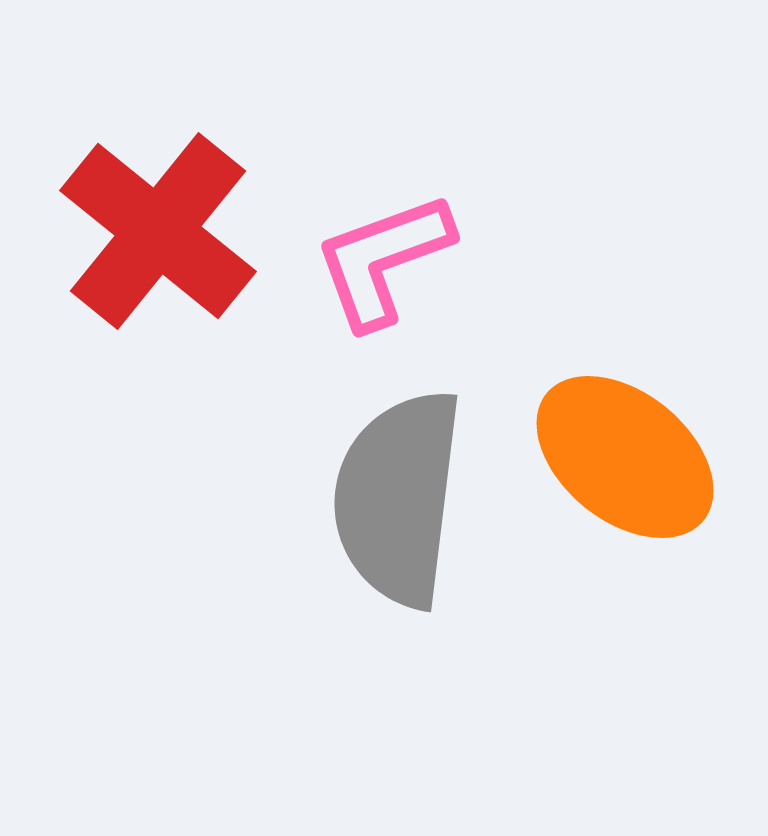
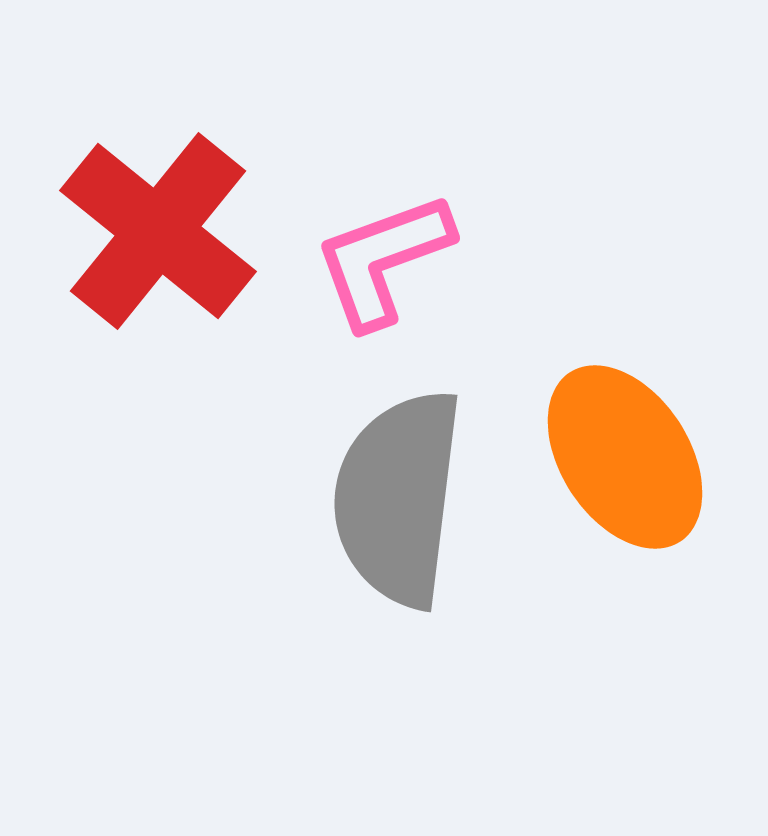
orange ellipse: rotated 18 degrees clockwise
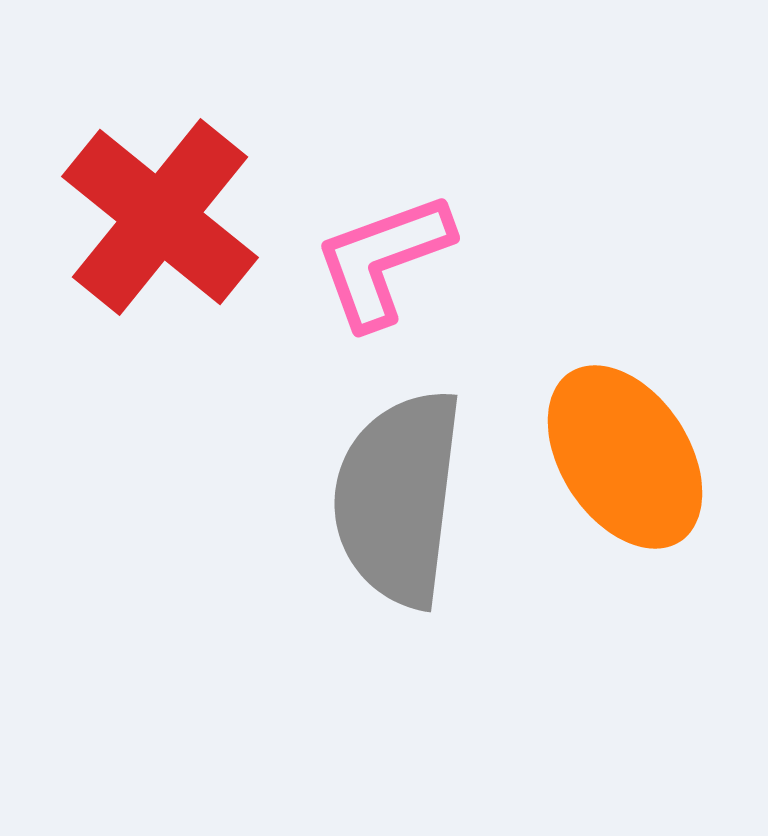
red cross: moved 2 px right, 14 px up
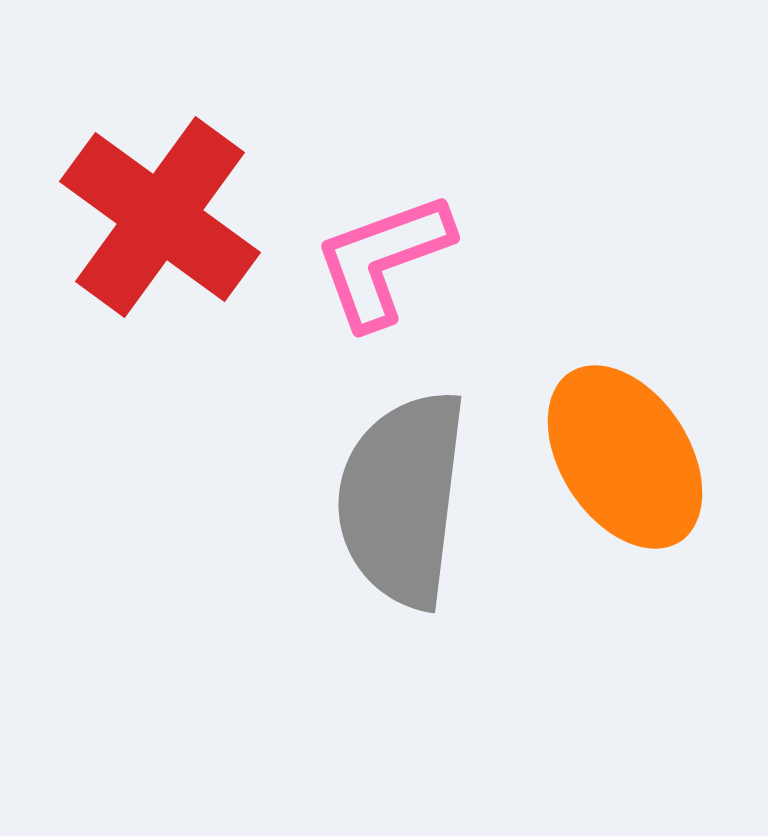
red cross: rotated 3 degrees counterclockwise
gray semicircle: moved 4 px right, 1 px down
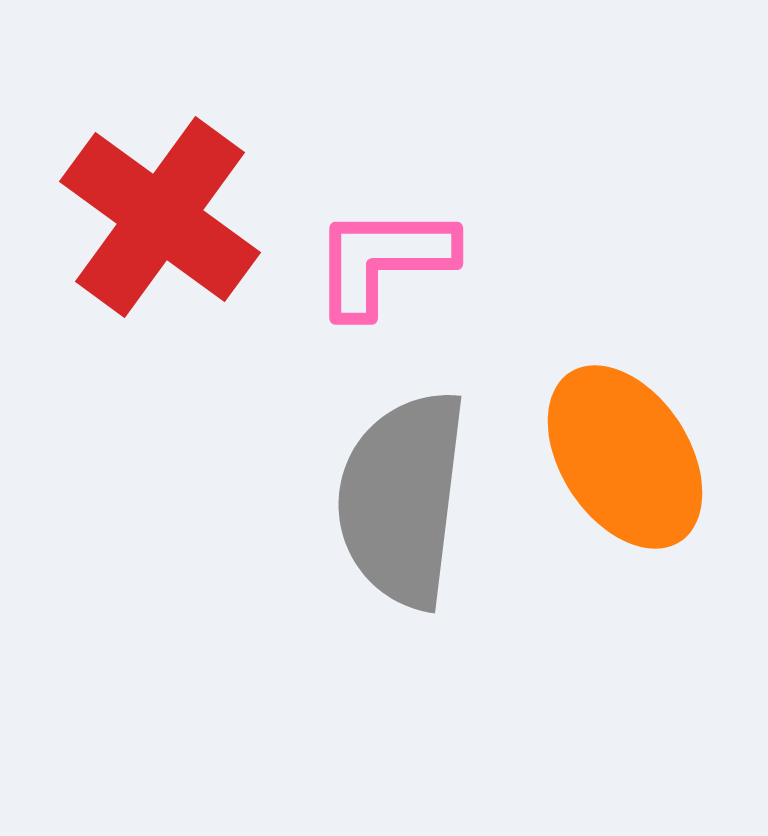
pink L-shape: rotated 20 degrees clockwise
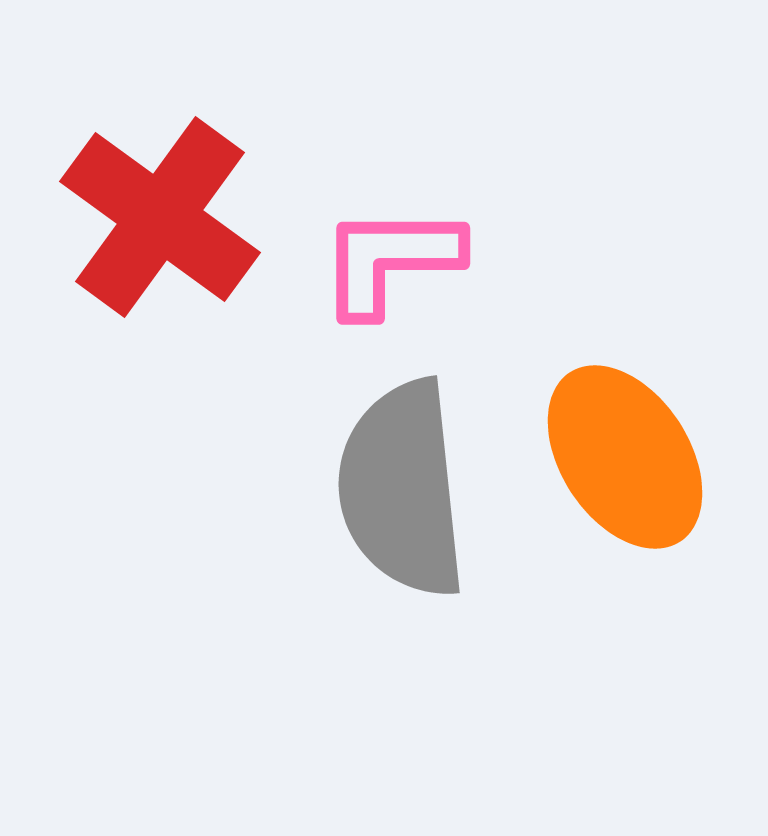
pink L-shape: moved 7 px right
gray semicircle: moved 10 px up; rotated 13 degrees counterclockwise
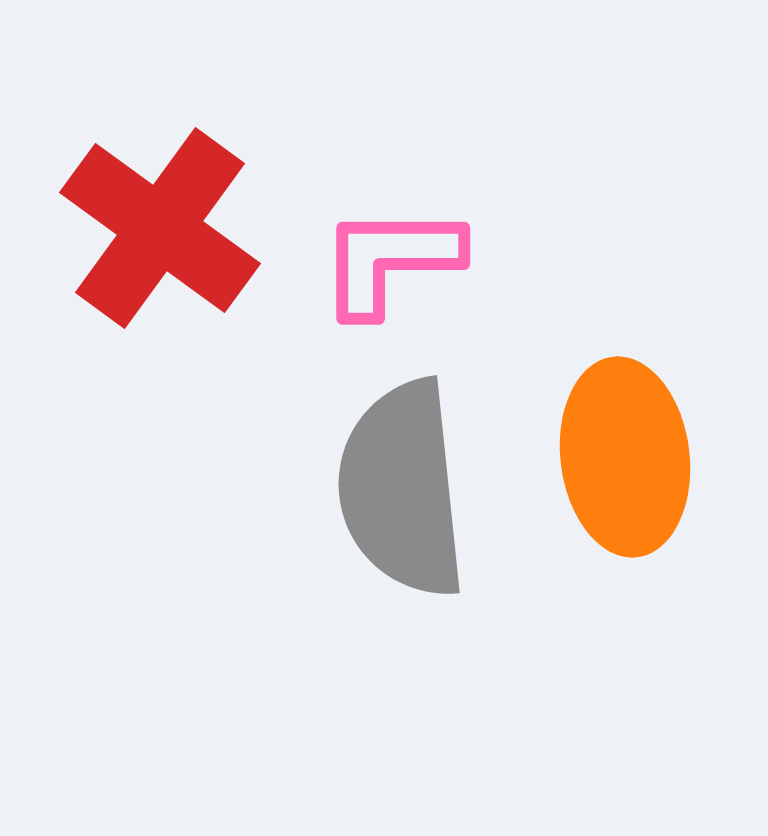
red cross: moved 11 px down
orange ellipse: rotated 26 degrees clockwise
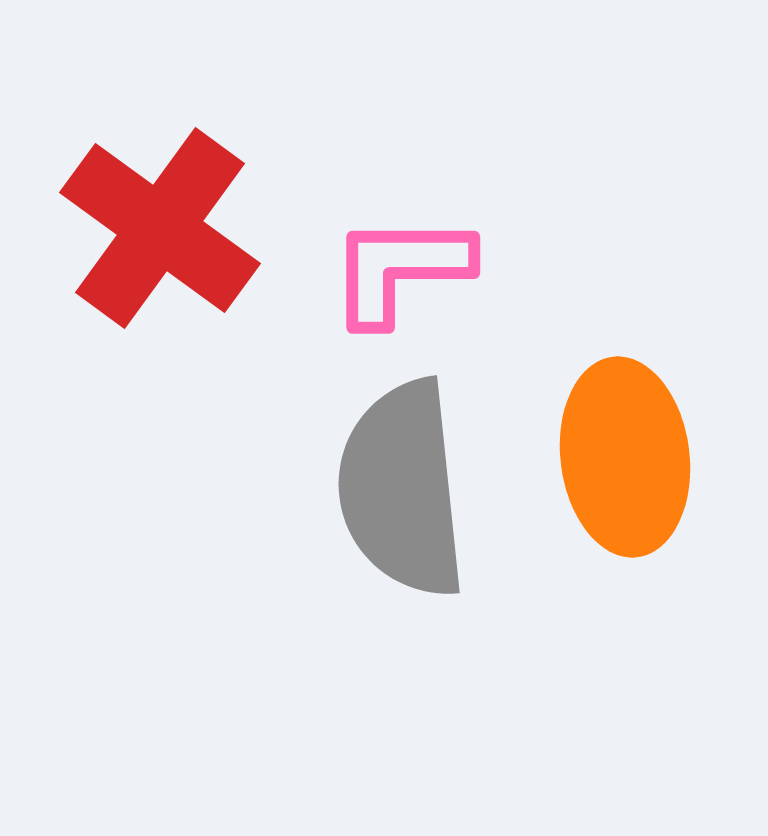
pink L-shape: moved 10 px right, 9 px down
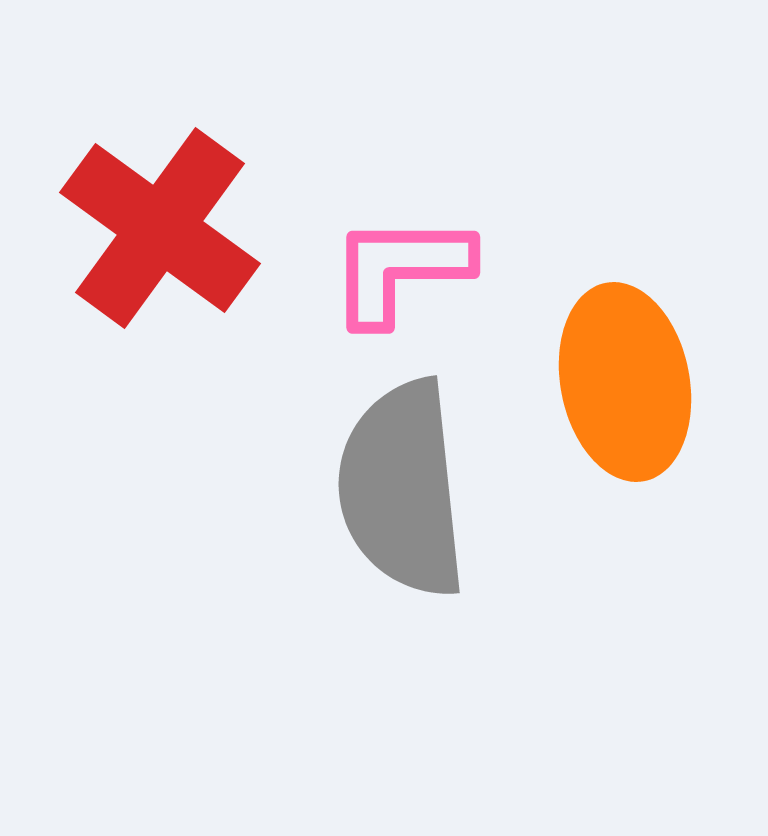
orange ellipse: moved 75 px up; rotated 4 degrees counterclockwise
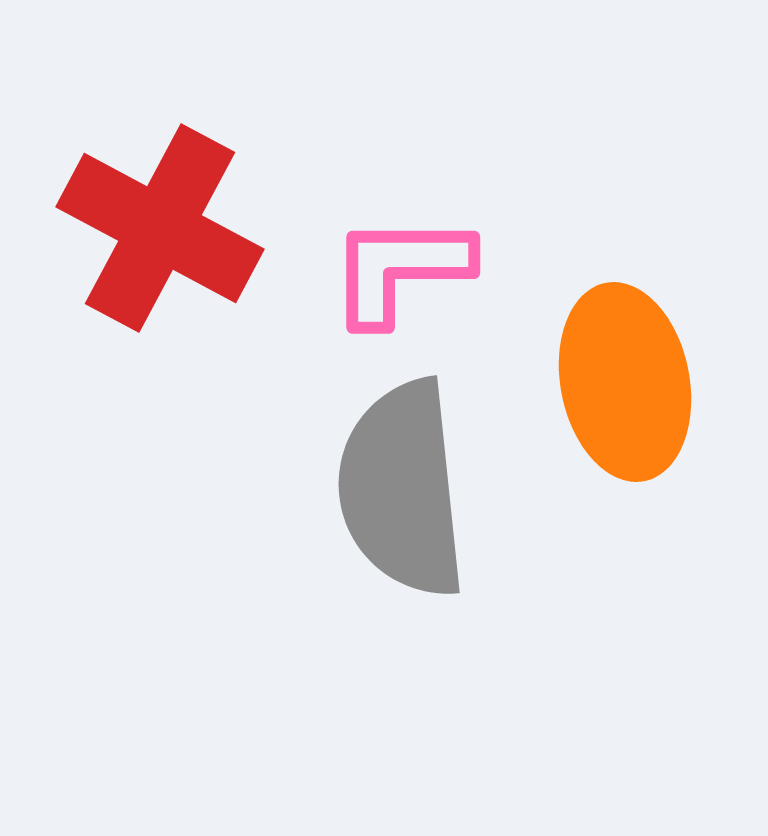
red cross: rotated 8 degrees counterclockwise
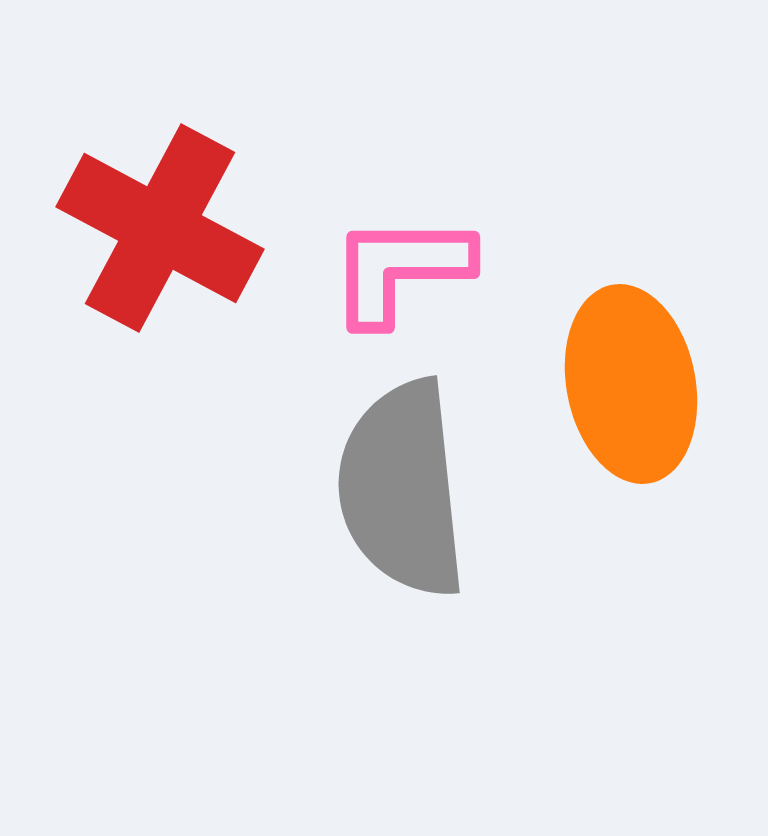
orange ellipse: moved 6 px right, 2 px down
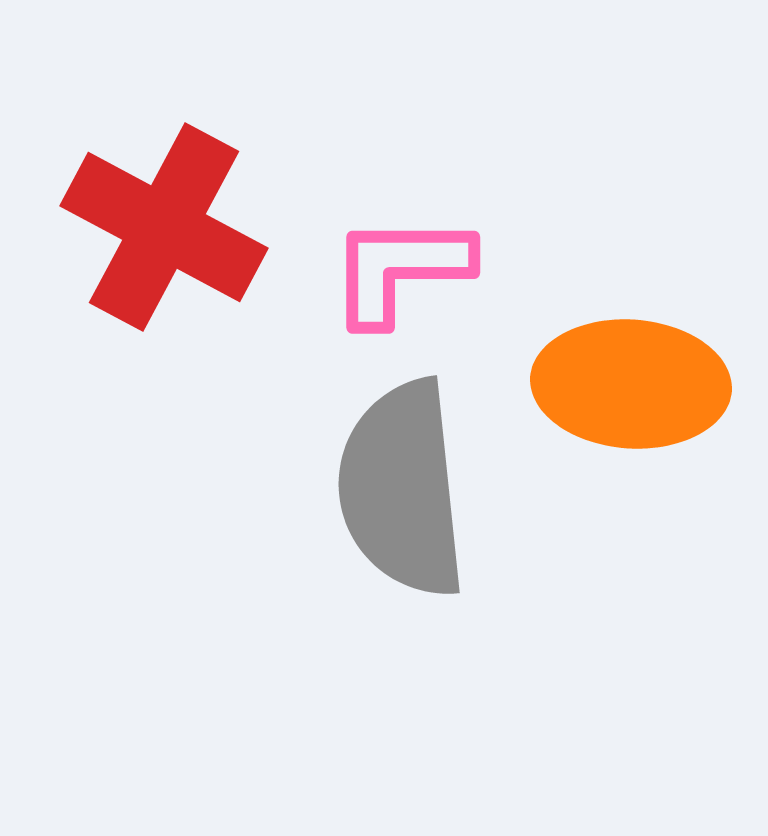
red cross: moved 4 px right, 1 px up
orange ellipse: rotated 75 degrees counterclockwise
